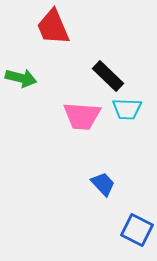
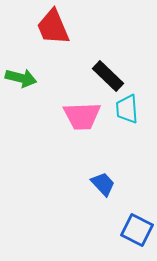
cyan trapezoid: rotated 84 degrees clockwise
pink trapezoid: rotated 6 degrees counterclockwise
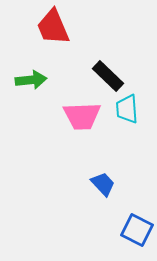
green arrow: moved 10 px right, 2 px down; rotated 20 degrees counterclockwise
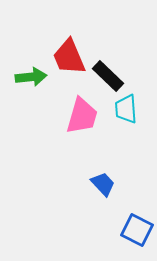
red trapezoid: moved 16 px right, 30 px down
green arrow: moved 3 px up
cyan trapezoid: moved 1 px left
pink trapezoid: rotated 72 degrees counterclockwise
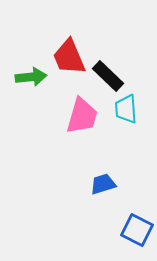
blue trapezoid: rotated 64 degrees counterclockwise
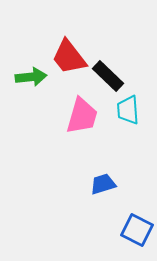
red trapezoid: rotated 15 degrees counterclockwise
cyan trapezoid: moved 2 px right, 1 px down
